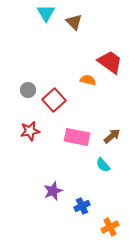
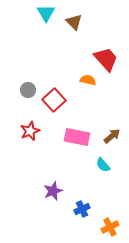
red trapezoid: moved 4 px left, 3 px up; rotated 12 degrees clockwise
red star: rotated 12 degrees counterclockwise
blue cross: moved 3 px down
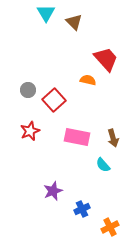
brown arrow: moved 1 px right, 2 px down; rotated 114 degrees clockwise
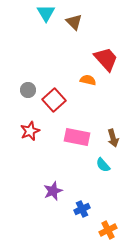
orange cross: moved 2 px left, 3 px down
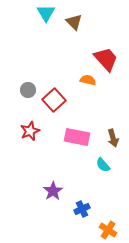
purple star: rotated 12 degrees counterclockwise
orange cross: rotated 30 degrees counterclockwise
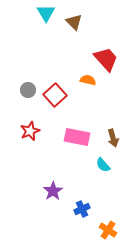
red square: moved 1 px right, 5 px up
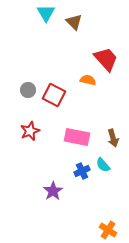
red square: moved 1 px left; rotated 20 degrees counterclockwise
blue cross: moved 38 px up
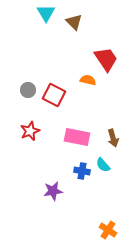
red trapezoid: rotated 8 degrees clockwise
blue cross: rotated 35 degrees clockwise
purple star: rotated 24 degrees clockwise
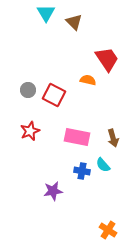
red trapezoid: moved 1 px right
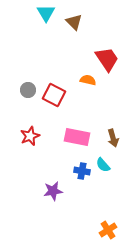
red star: moved 5 px down
orange cross: rotated 24 degrees clockwise
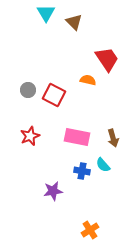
orange cross: moved 18 px left
